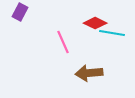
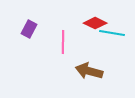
purple rectangle: moved 9 px right, 17 px down
pink line: rotated 25 degrees clockwise
brown arrow: moved 2 px up; rotated 20 degrees clockwise
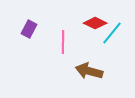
cyan line: rotated 60 degrees counterclockwise
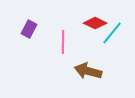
brown arrow: moved 1 px left
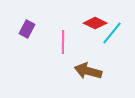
purple rectangle: moved 2 px left
